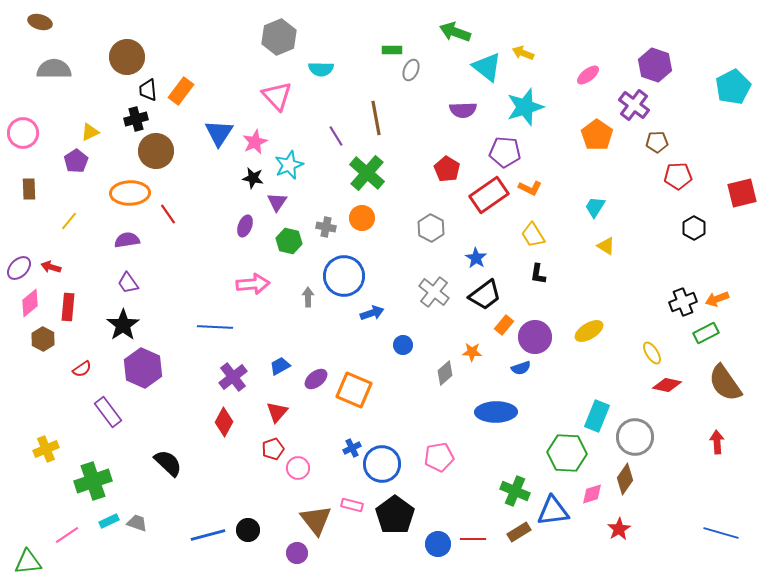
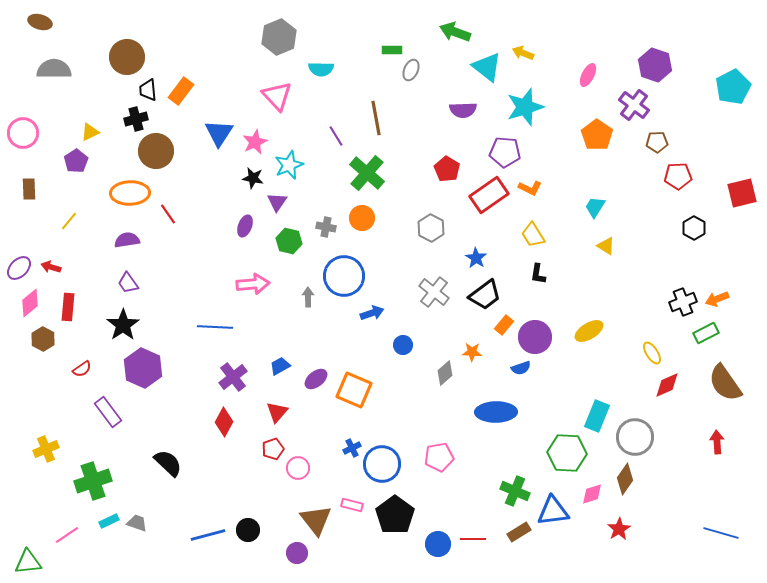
pink ellipse at (588, 75): rotated 25 degrees counterclockwise
red diamond at (667, 385): rotated 36 degrees counterclockwise
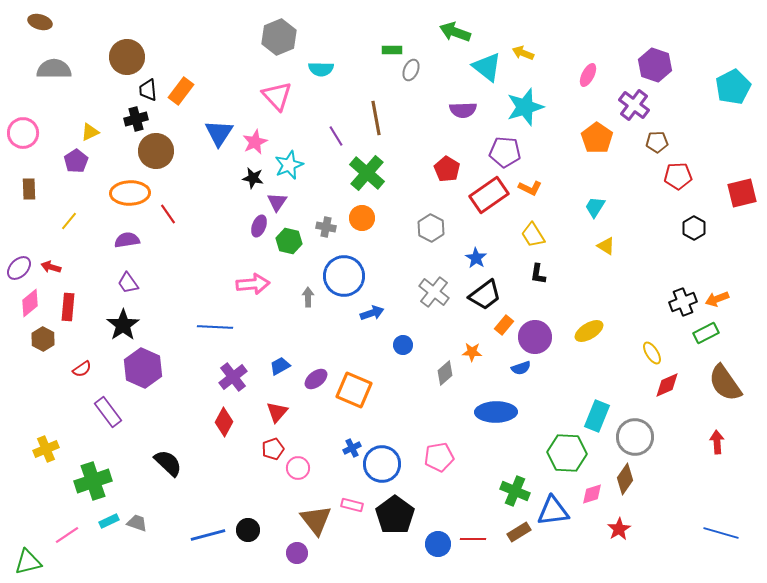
orange pentagon at (597, 135): moved 3 px down
purple ellipse at (245, 226): moved 14 px right
green triangle at (28, 562): rotated 8 degrees counterclockwise
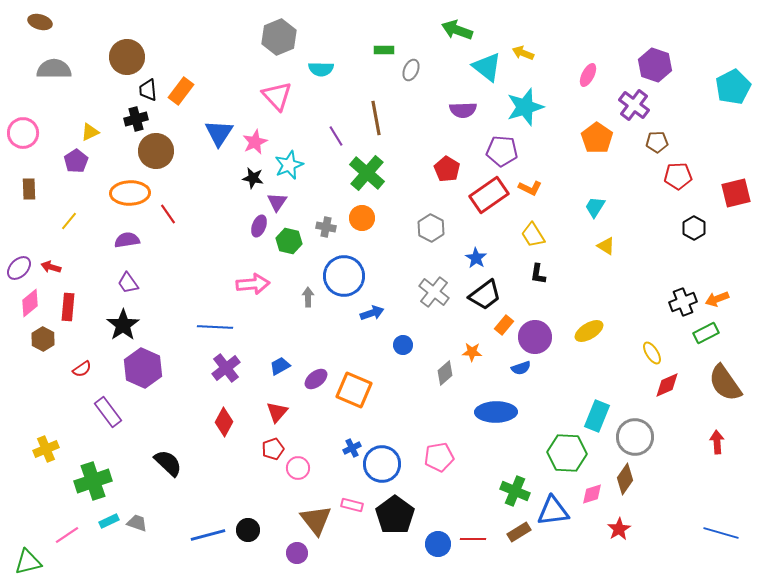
green arrow at (455, 32): moved 2 px right, 2 px up
green rectangle at (392, 50): moved 8 px left
purple pentagon at (505, 152): moved 3 px left, 1 px up
red square at (742, 193): moved 6 px left
purple cross at (233, 377): moved 7 px left, 9 px up
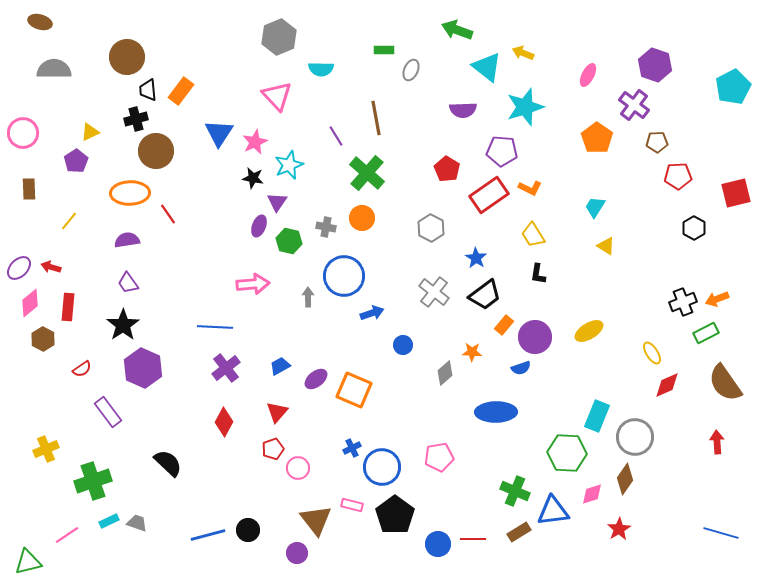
blue circle at (382, 464): moved 3 px down
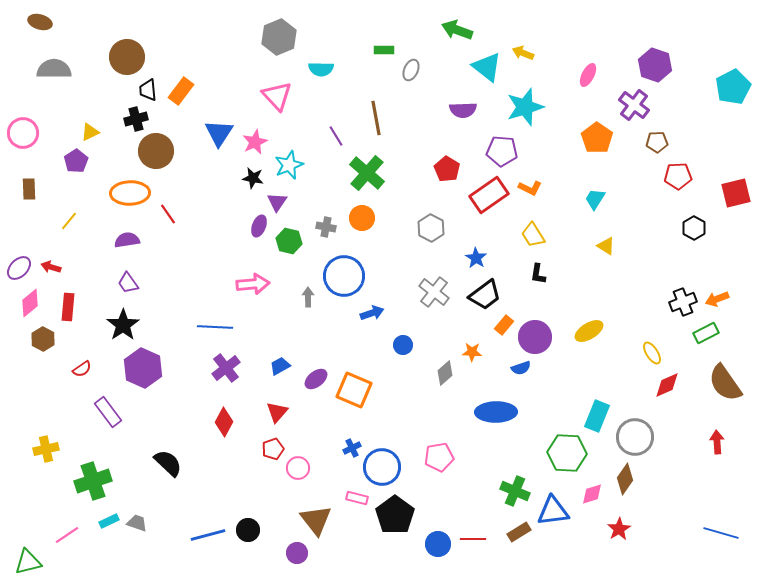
cyan trapezoid at (595, 207): moved 8 px up
yellow cross at (46, 449): rotated 10 degrees clockwise
pink rectangle at (352, 505): moved 5 px right, 7 px up
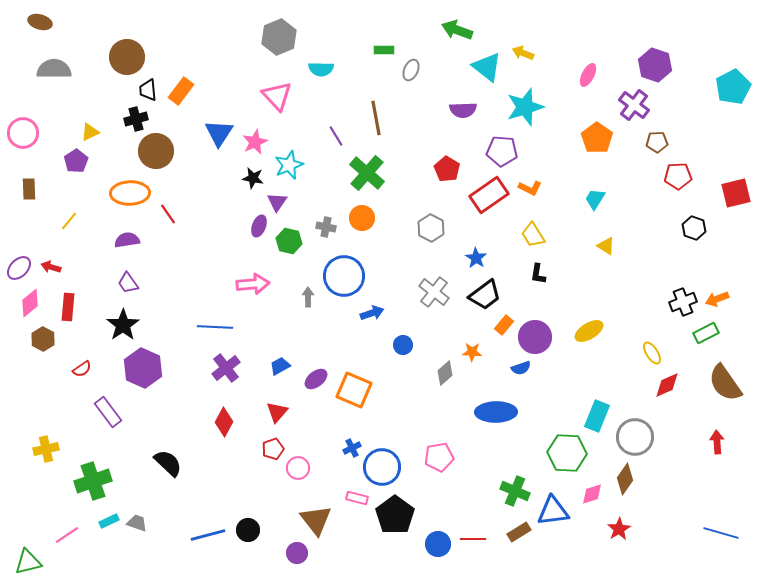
black hexagon at (694, 228): rotated 10 degrees counterclockwise
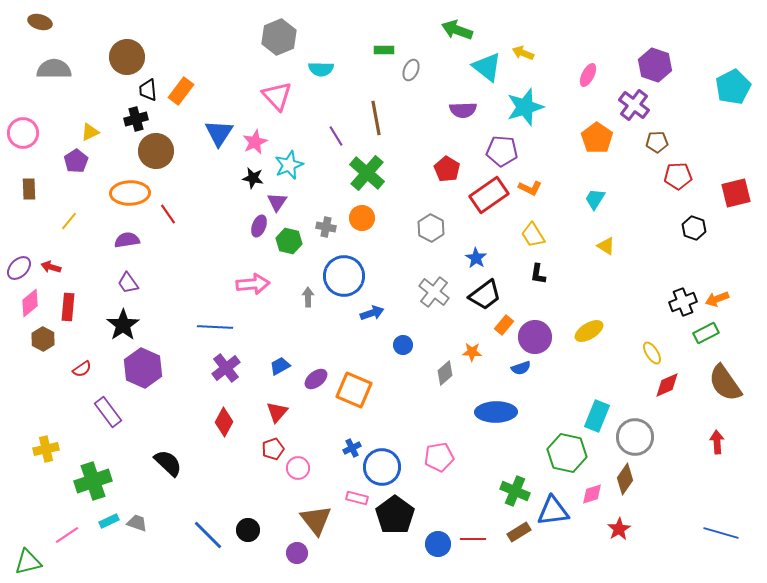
green hexagon at (567, 453): rotated 9 degrees clockwise
blue line at (208, 535): rotated 60 degrees clockwise
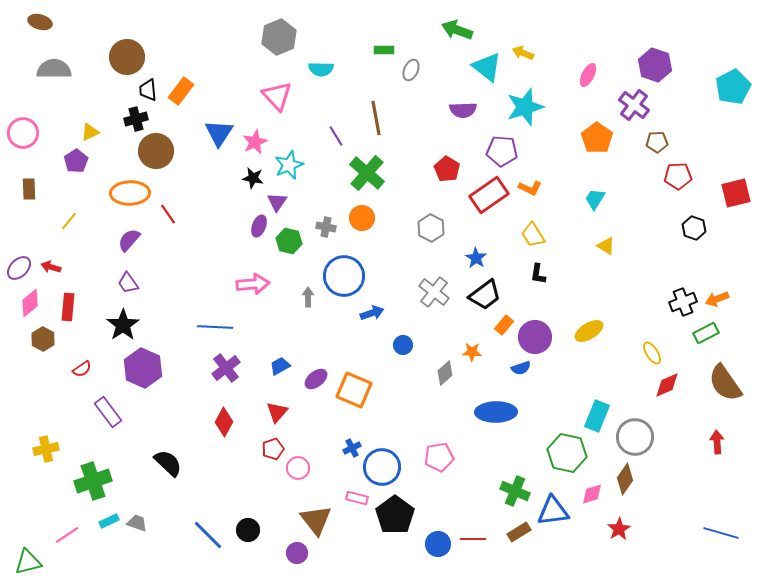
purple semicircle at (127, 240): moved 2 px right; rotated 40 degrees counterclockwise
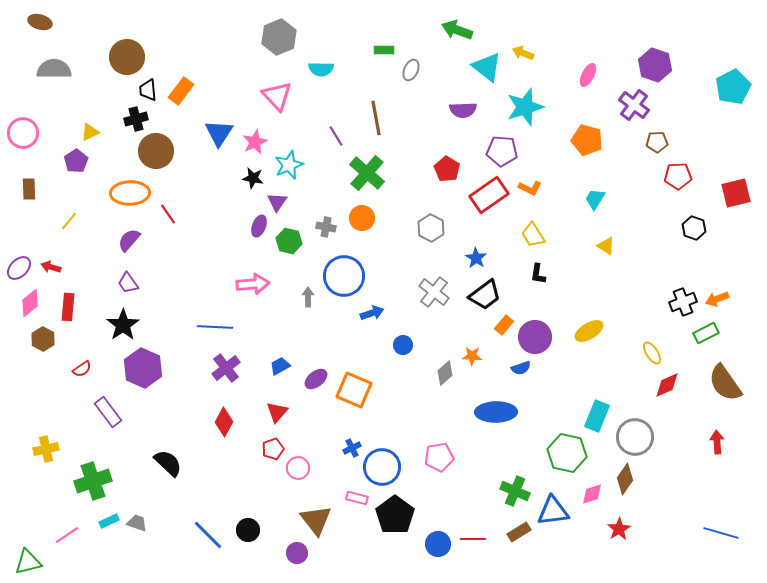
orange pentagon at (597, 138): moved 10 px left, 2 px down; rotated 20 degrees counterclockwise
orange star at (472, 352): moved 4 px down
